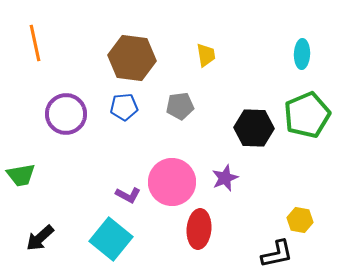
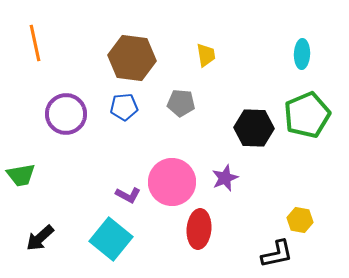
gray pentagon: moved 1 px right, 3 px up; rotated 12 degrees clockwise
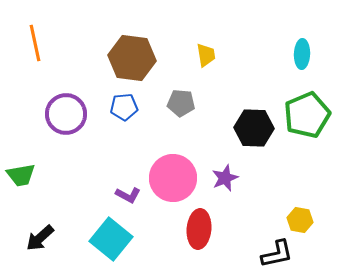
pink circle: moved 1 px right, 4 px up
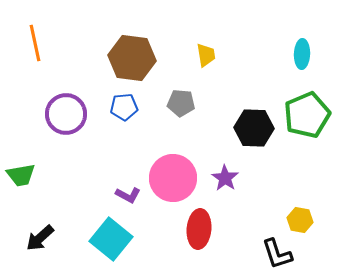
purple star: rotated 16 degrees counterclockwise
black L-shape: rotated 84 degrees clockwise
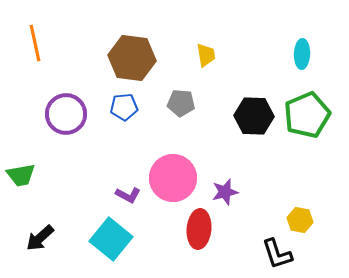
black hexagon: moved 12 px up
purple star: moved 14 px down; rotated 24 degrees clockwise
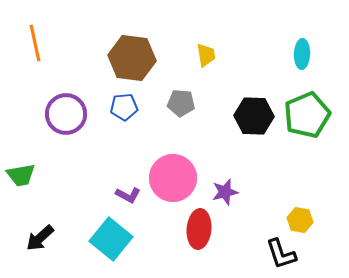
black L-shape: moved 4 px right
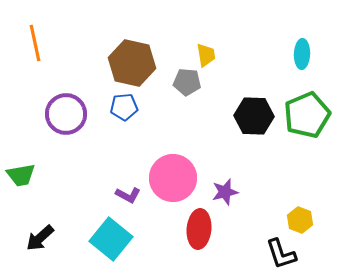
brown hexagon: moved 5 px down; rotated 6 degrees clockwise
gray pentagon: moved 6 px right, 21 px up
yellow hexagon: rotated 10 degrees clockwise
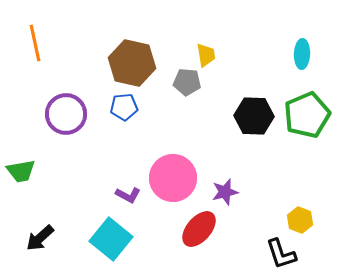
green trapezoid: moved 4 px up
red ellipse: rotated 36 degrees clockwise
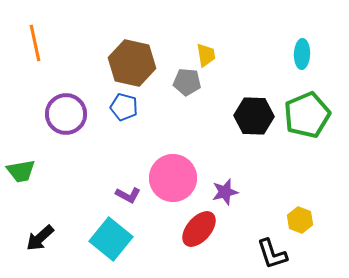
blue pentagon: rotated 20 degrees clockwise
black L-shape: moved 9 px left
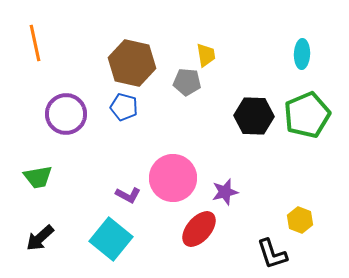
green trapezoid: moved 17 px right, 6 px down
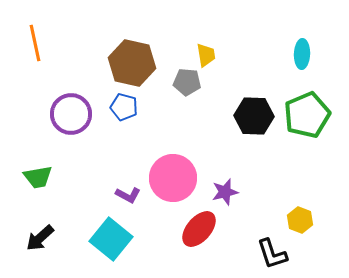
purple circle: moved 5 px right
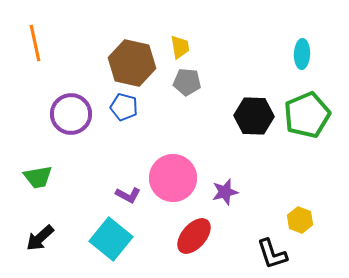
yellow trapezoid: moved 26 px left, 8 px up
red ellipse: moved 5 px left, 7 px down
